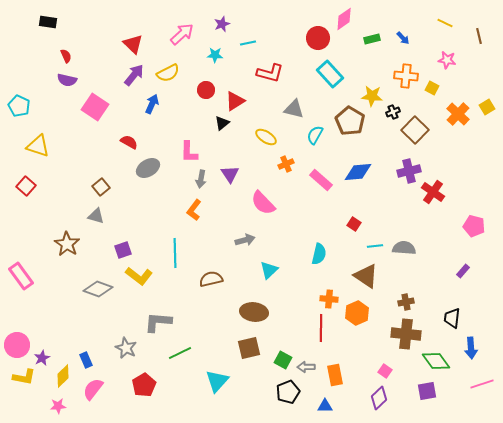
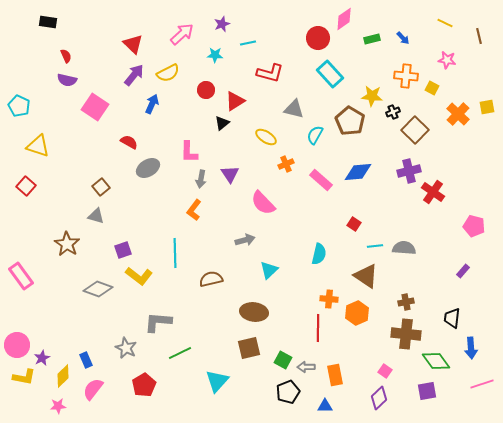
yellow square at (487, 107): rotated 21 degrees clockwise
red line at (321, 328): moved 3 px left
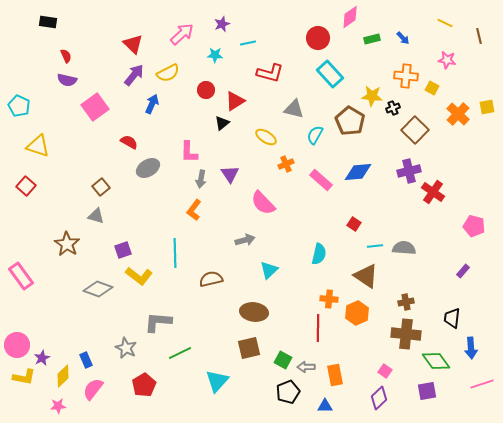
pink diamond at (344, 19): moved 6 px right, 2 px up
pink square at (95, 107): rotated 20 degrees clockwise
black cross at (393, 112): moved 4 px up
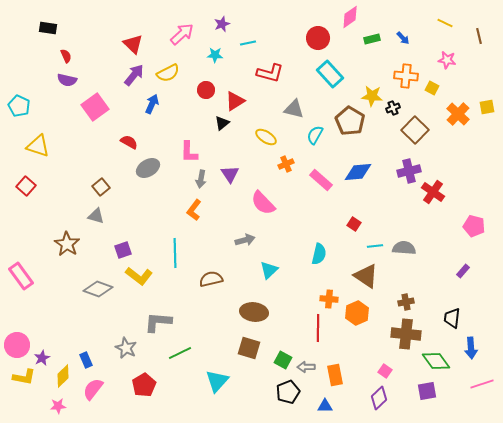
black rectangle at (48, 22): moved 6 px down
brown square at (249, 348): rotated 30 degrees clockwise
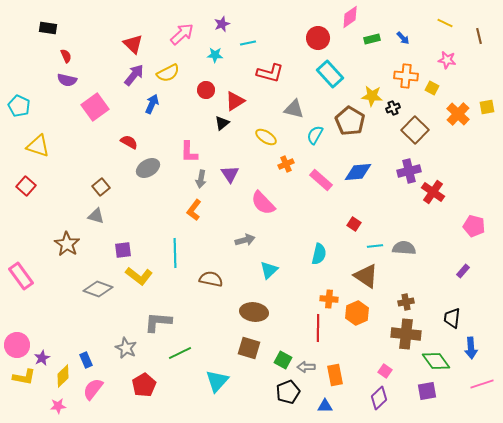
purple square at (123, 250): rotated 12 degrees clockwise
brown semicircle at (211, 279): rotated 25 degrees clockwise
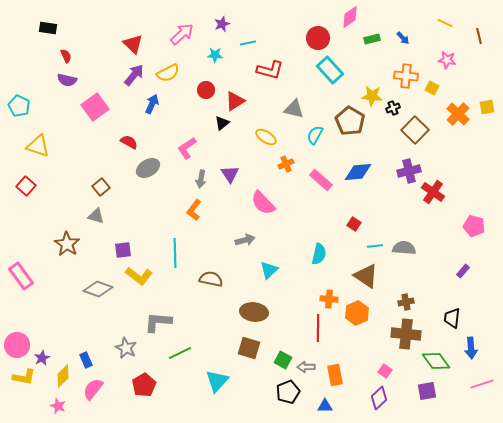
red L-shape at (270, 73): moved 3 px up
cyan rectangle at (330, 74): moved 4 px up
pink L-shape at (189, 152): moved 2 px left, 4 px up; rotated 55 degrees clockwise
pink star at (58, 406): rotated 28 degrees clockwise
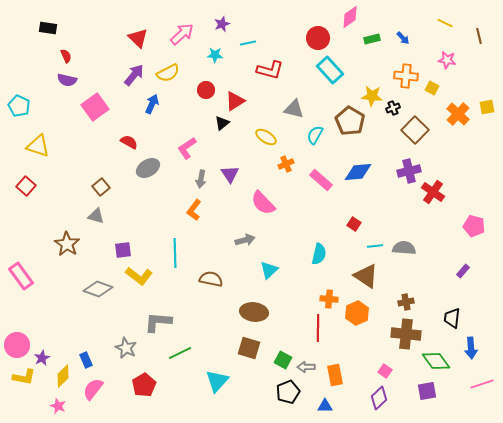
red triangle at (133, 44): moved 5 px right, 6 px up
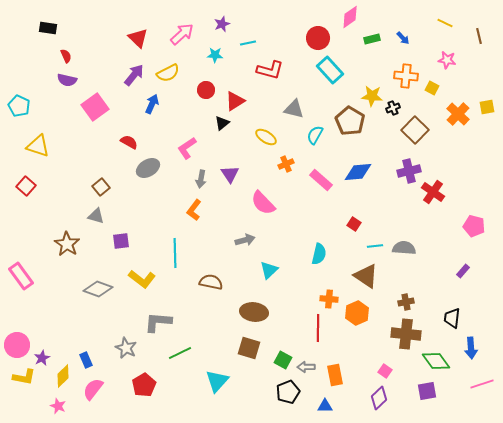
purple square at (123, 250): moved 2 px left, 9 px up
yellow L-shape at (139, 276): moved 3 px right, 3 px down
brown semicircle at (211, 279): moved 3 px down
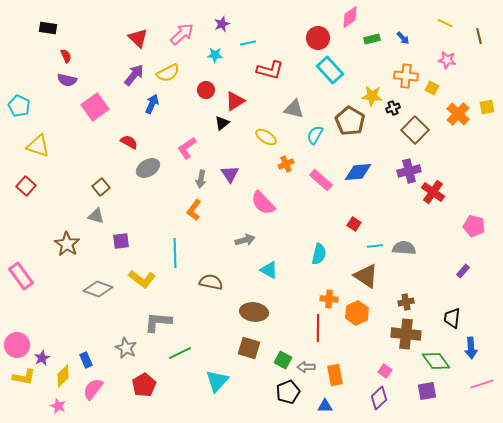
cyan triangle at (269, 270): rotated 48 degrees counterclockwise
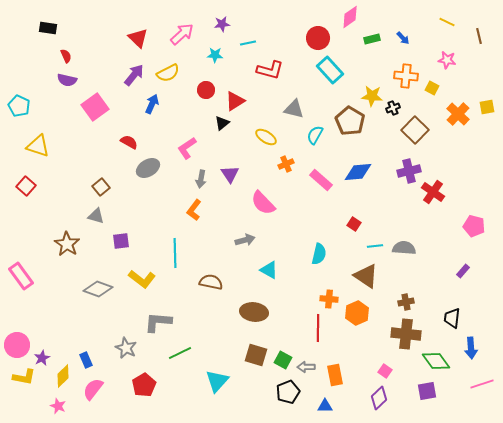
yellow line at (445, 23): moved 2 px right, 1 px up
purple star at (222, 24): rotated 14 degrees clockwise
brown square at (249, 348): moved 7 px right, 7 px down
